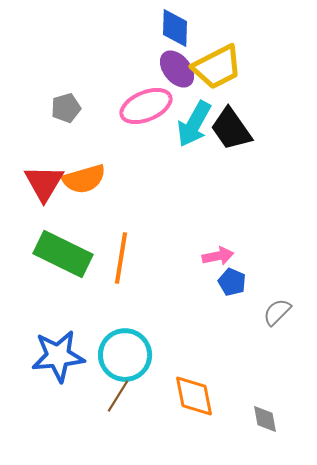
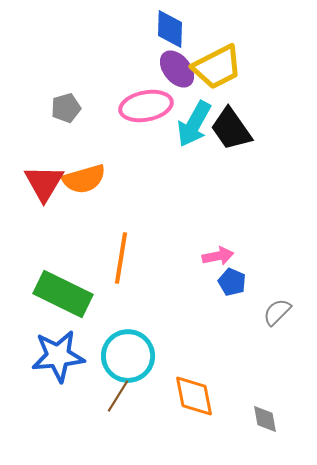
blue diamond: moved 5 px left, 1 px down
pink ellipse: rotated 12 degrees clockwise
green rectangle: moved 40 px down
cyan circle: moved 3 px right, 1 px down
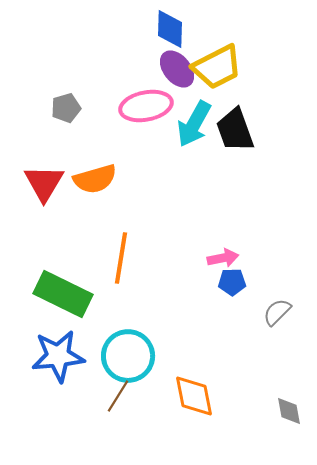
black trapezoid: moved 4 px right, 1 px down; rotated 15 degrees clockwise
orange semicircle: moved 11 px right
pink arrow: moved 5 px right, 2 px down
blue pentagon: rotated 24 degrees counterclockwise
gray diamond: moved 24 px right, 8 px up
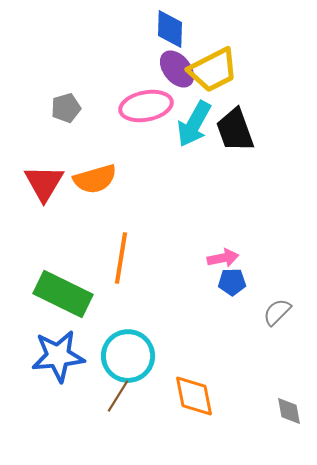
yellow trapezoid: moved 4 px left, 3 px down
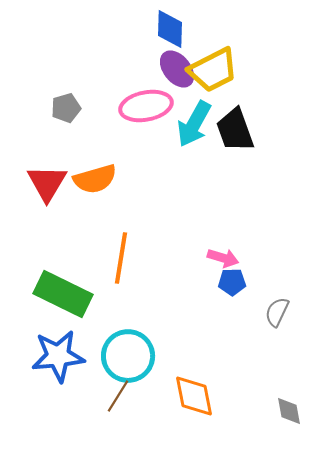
red triangle: moved 3 px right
pink arrow: rotated 28 degrees clockwise
gray semicircle: rotated 20 degrees counterclockwise
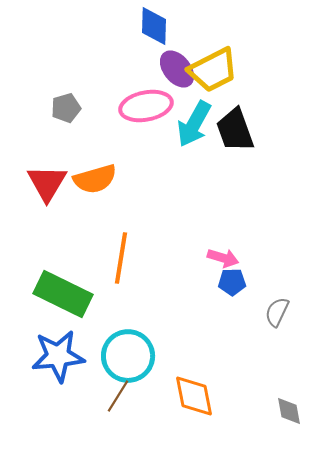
blue diamond: moved 16 px left, 3 px up
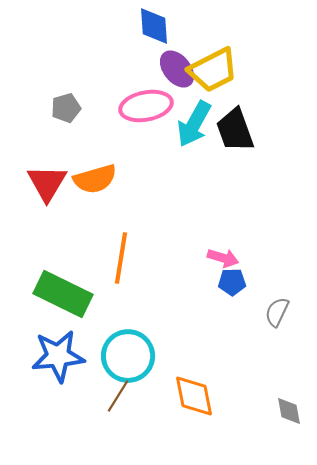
blue diamond: rotated 6 degrees counterclockwise
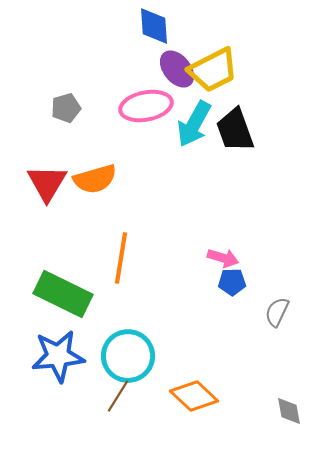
orange diamond: rotated 36 degrees counterclockwise
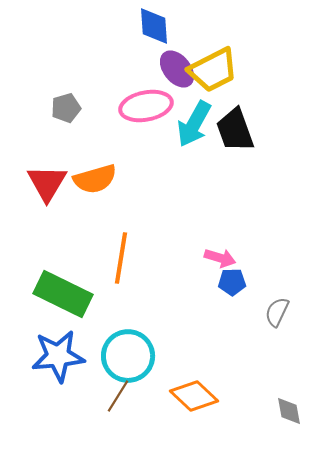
pink arrow: moved 3 px left
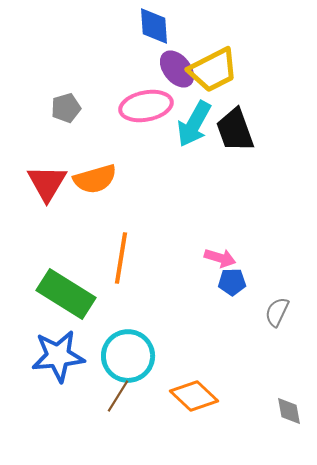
green rectangle: moved 3 px right; rotated 6 degrees clockwise
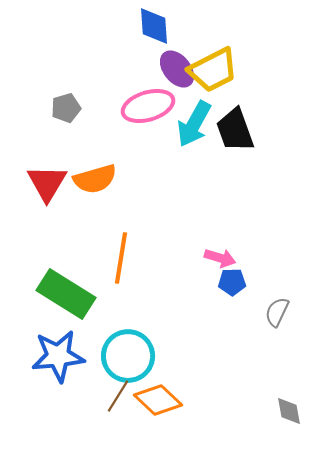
pink ellipse: moved 2 px right; rotated 6 degrees counterclockwise
orange diamond: moved 36 px left, 4 px down
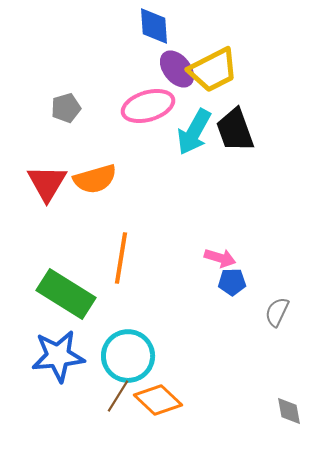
cyan arrow: moved 8 px down
